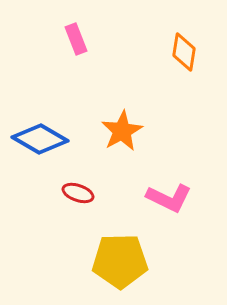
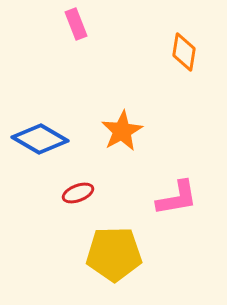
pink rectangle: moved 15 px up
red ellipse: rotated 40 degrees counterclockwise
pink L-shape: moved 8 px right; rotated 36 degrees counterclockwise
yellow pentagon: moved 6 px left, 7 px up
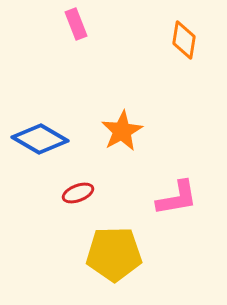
orange diamond: moved 12 px up
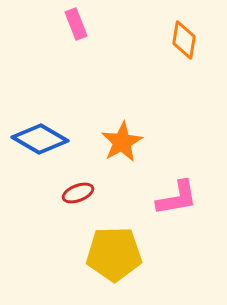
orange star: moved 11 px down
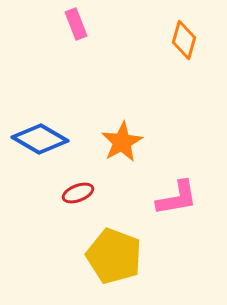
orange diamond: rotated 6 degrees clockwise
yellow pentagon: moved 2 px down; rotated 22 degrees clockwise
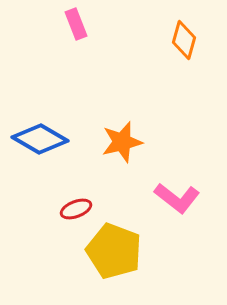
orange star: rotated 15 degrees clockwise
red ellipse: moved 2 px left, 16 px down
pink L-shape: rotated 48 degrees clockwise
yellow pentagon: moved 5 px up
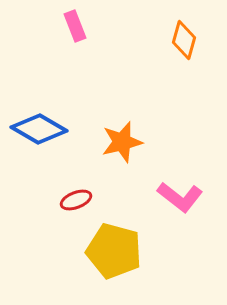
pink rectangle: moved 1 px left, 2 px down
blue diamond: moved 1 px left, 10 px up
pink L-shape: moved 3 px right, 1 px up
red ellipse: moved 9 px up
yellow pentagon: rotated 6 degrees counterclockwise
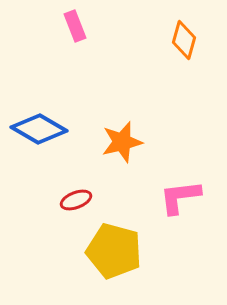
pink L-shape: rotated 135 degrees clockwise
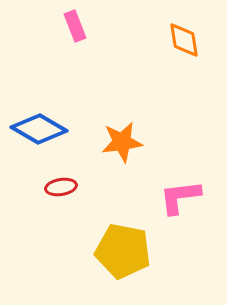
orange diamond: rotated 24 degrees counterclockwise
orange star: rotated 6 degrees clockwise
red ellipse: moved 15 px left, 13 px up; rotated 12 degrees clockwise
yellow pentagon: moved 9 px right; rotated 4 degrees counterclockwise
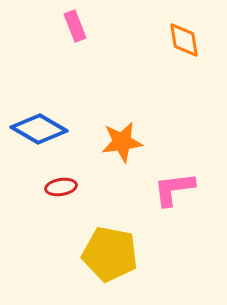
pink L-shape: moved 6 px left, 8 px up
yellow pentagon: moved 13 px left, 3 px down
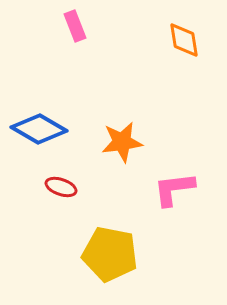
red ellipse: rotated 28 degrees clockwise
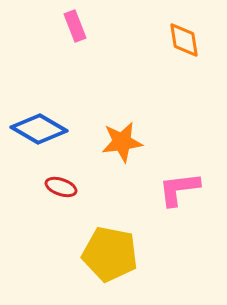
pink L-shape: moved 5 px right
